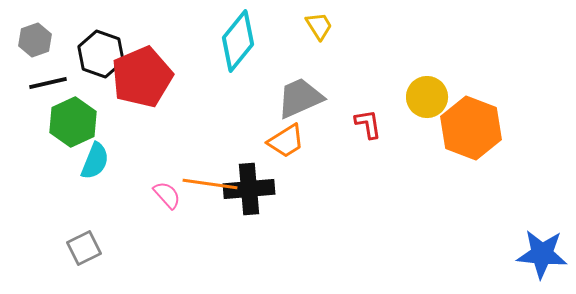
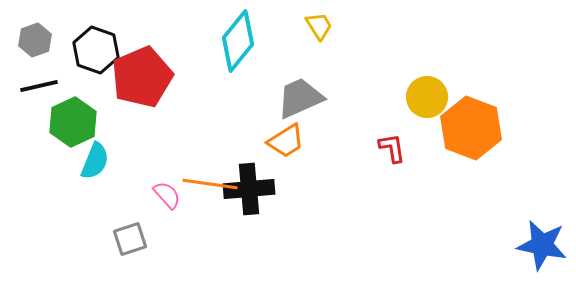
black hexagon: moved 5 px left, 4 px up
black line: moved 9 px left, 3 px down
red L-shape: moved 24 px right, 24 px down
gray square: moved 46 px right, 9 px up; rotated 8 degrees clockwise
blue star: moved 9 px up; rotated 6 degrees clockwise
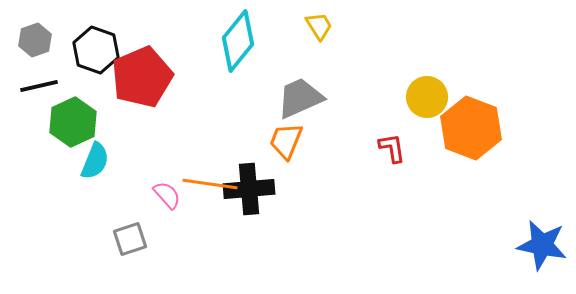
orange trapezoid: rotated 144 degrees clockwise
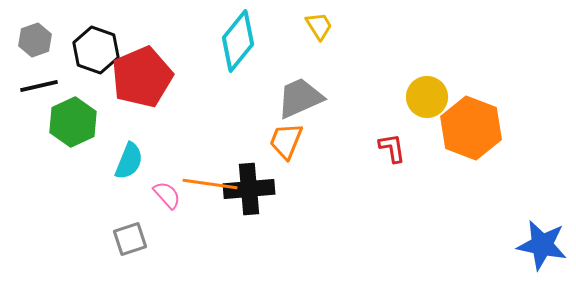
cyan semicircle: moved 34 px right
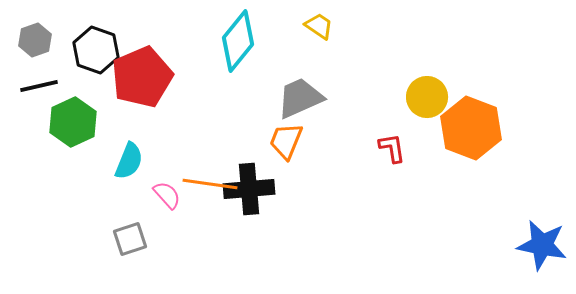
yellow trapezoid: rotated 24 degrees counterclockwise
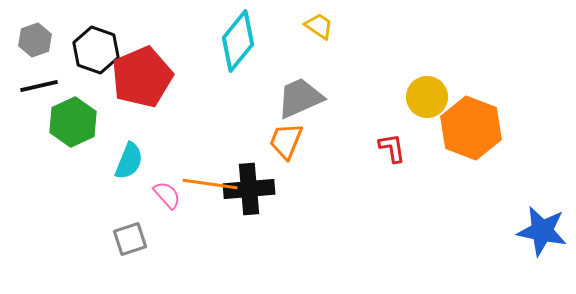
blue star: moved 14 px up
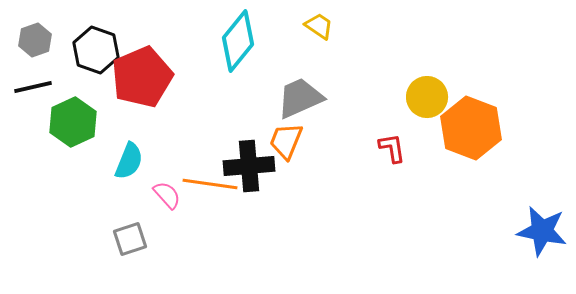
black line: moved 6 px left, 1 px down
black cross: moved 23 px up
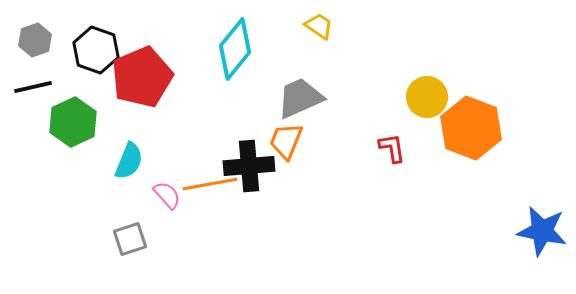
cyan diamond: moved 3 px left, 8 px down
orange line: rotated 18 degrees counterclockwise
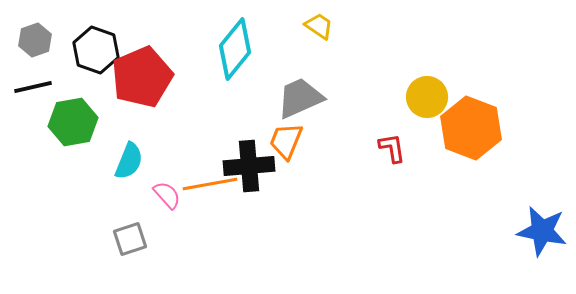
green hexagon: rotated 15 degrees clockwise
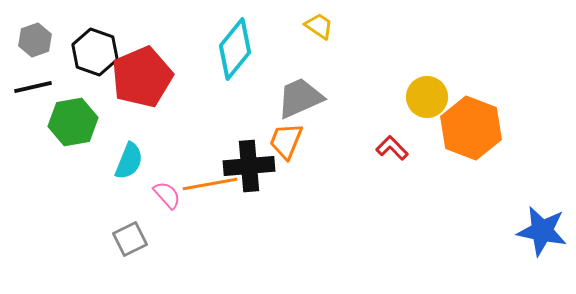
black hexagon: moved 1 px left, 2 px down
red L-shape: rotated 36 degrees counterclockwise
gray square: rotated 8 degrees counterclockwise
